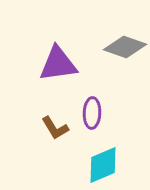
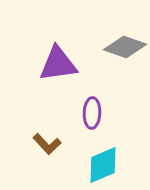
brown L-shape: moved 8 px left, 16 px down; rotated 12 degrees counterclockwise
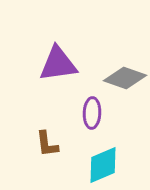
gray diamond: moved 31 px down
brown L-shape: rotated 36 degrees clockwise
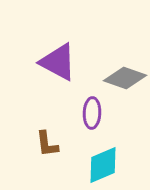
purple triangle: moved 2 px up; rotated 36 degrees clockwise
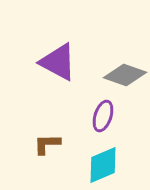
gray diamond: moved 3 px up
purple ellipse: moved 11 px right, 3 px down; rotated 16 degrees clockwise
brown L-shape: rotated 96 degrees clockwise
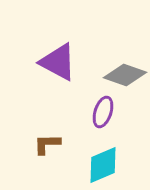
purple ellipse: moved 4 px up
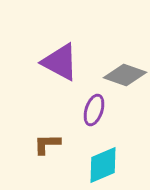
purple triangle: moved 2 px right
purple ellipse: moved 9 px left, 2 px up
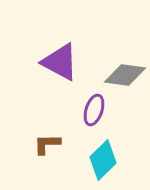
gray diamond: rotated 12 degrees counterclockwise
cyan diamond: moved 5 px up; rotated 21 degrees counterclockwise
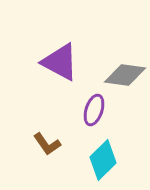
brown L-shape: rotated 124 degrees counterclockwise
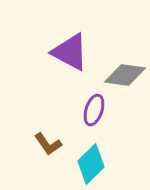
purple triangle: moved 10 px right, 10 px up
brown L-shape: moved 1 px right
cyan diamond: moved 12 px left, 4 px down
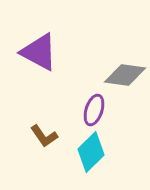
purple triangle: moved 31 px left
brown L-shape: moved 4 px left, 8 px up
cyan diamond: moved 12 px up
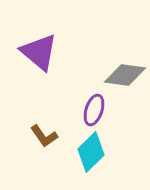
purple triangle: rotated 12 degrees clockwise
